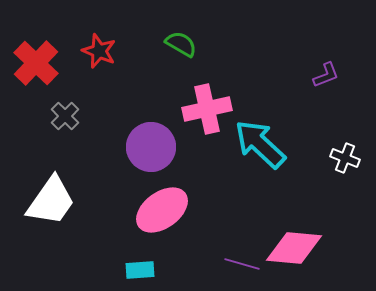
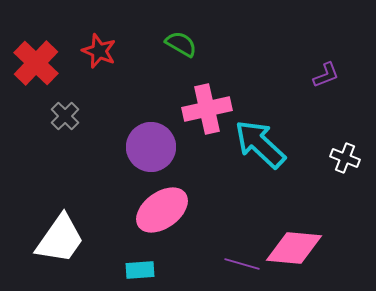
white trapezoid: moved 9 px right, 38 px down
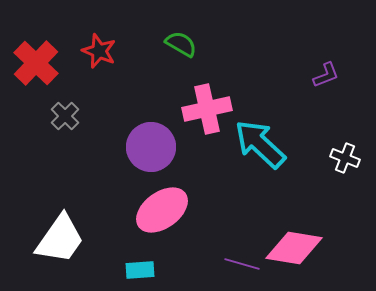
pink diamond: rotated 4 degrees clockwise
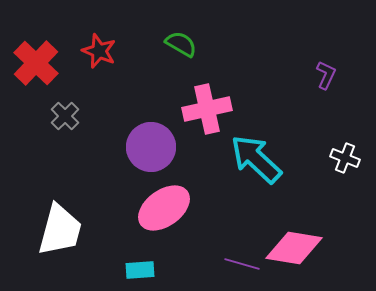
purple L-shape: rotated 44 degrees counterclockwise
cyan arrow: moved 4 px left, 15 px down
pink ellipse: moved 2 px right, 2 px up
white trapezoid: moved 9 px up; rotated 20 degrees counterclockwise
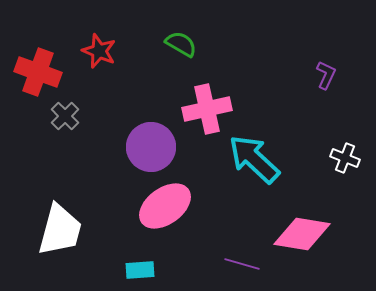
red cross: moved 2 px right, 9 px down; rotated 24 degrees counterclockwise
cyan arrow: moved 2 px left
pink ellipse: moved 1 px right, 2 px up
pink diamond: moved 8 px right, 14 px up
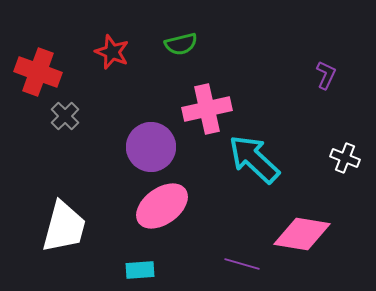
green semicircle: rotated 136 degrees clockwise
red star: moved 13 px right, 1 px down
pink ellipse: moved 3 px left
white trapezoid: moved 4 px right, 3 px up
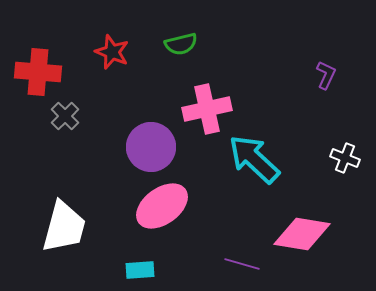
red cross: rotated 15 degrees counterclockwise
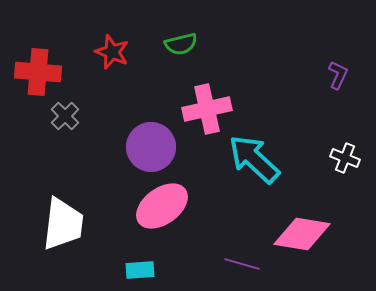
purple L-shape: moved 12 px right
white trapezoid: moved 1 px left, 3 px up; rotated 8 degrees counterclockwise
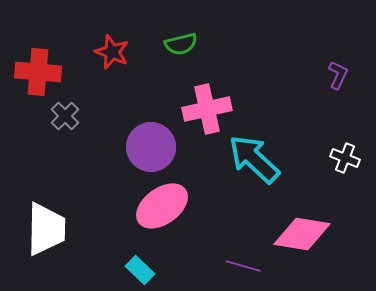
white trapezoid: moved 17 px left, 5 px down; rotated 6 degrees counterclockwise
purple line: moved 1 px right, 2 px down
cyan rectangle: rotated 48 degrees clockwise
